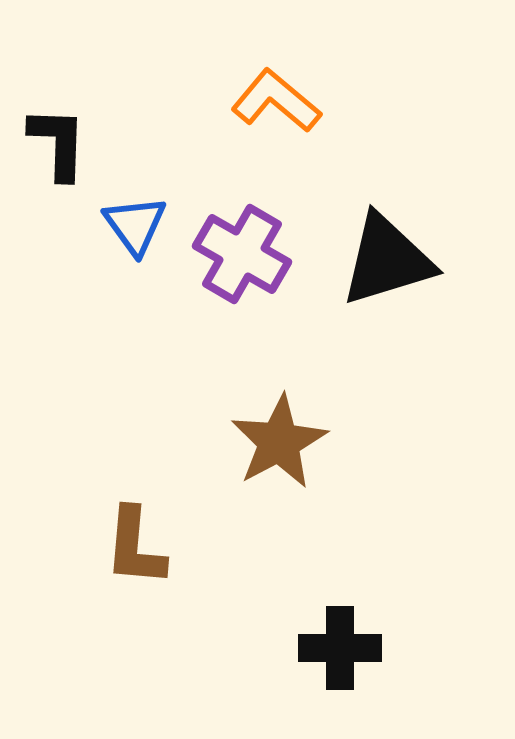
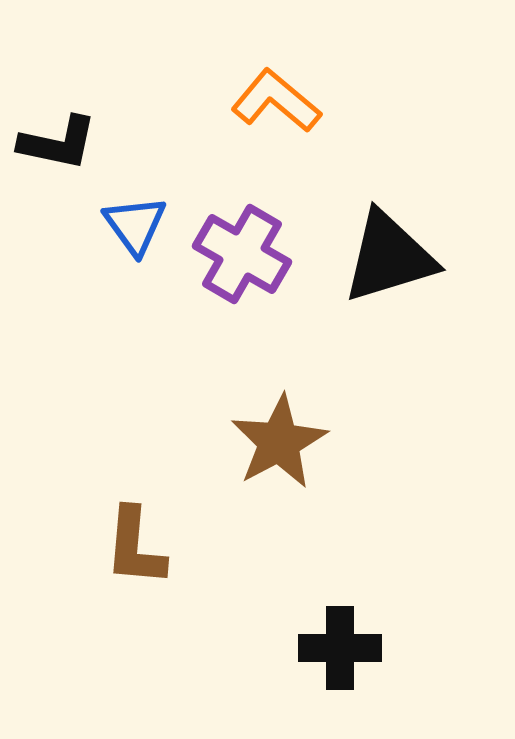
black L-shape: rotated 100 degrees clockwise
black triangle: moved 2 px right, 3 px up
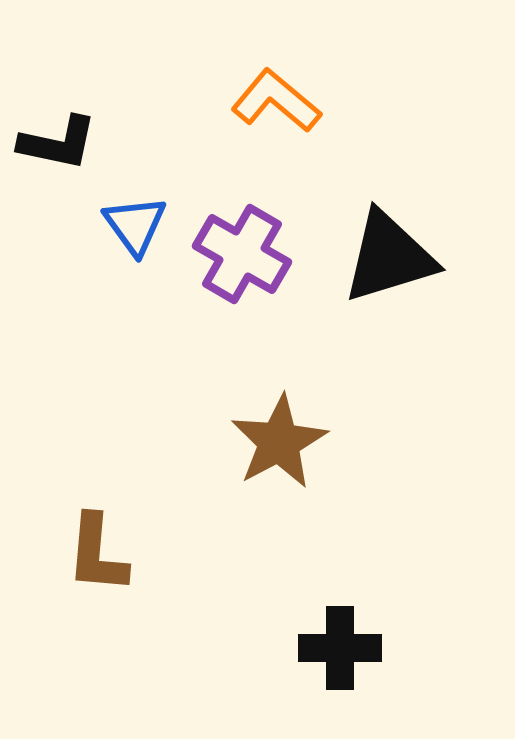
brown L-shape: moved 38 px left, 7 px down
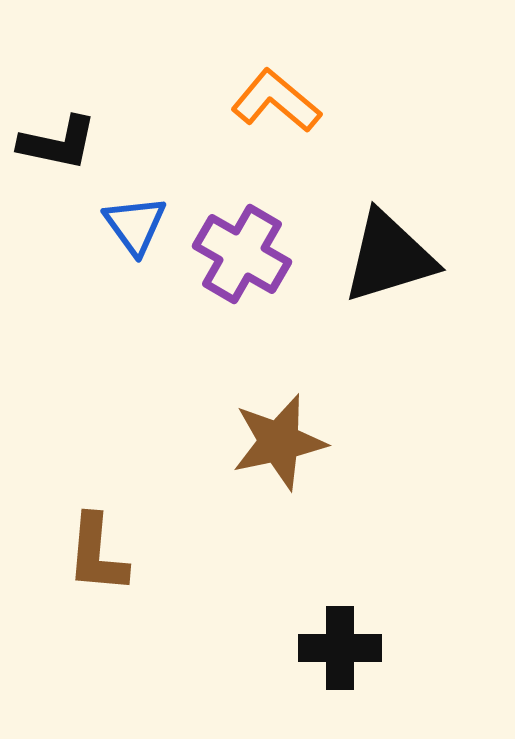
brown star: rotated 16 degrees clockwise
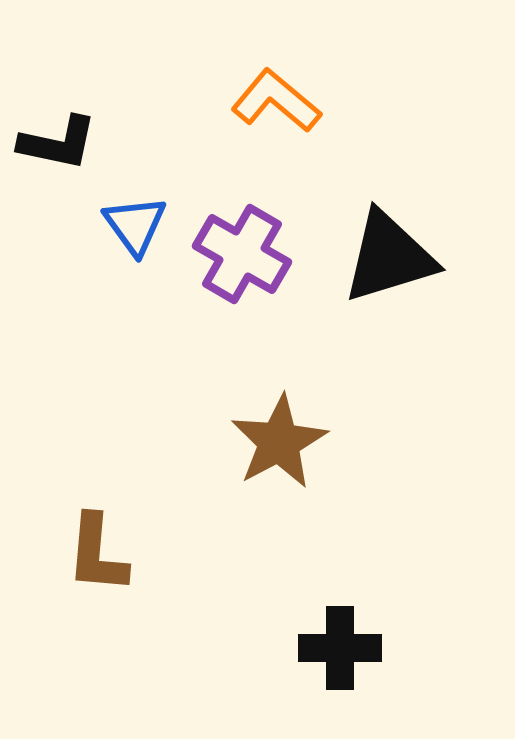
brown star: rotated 16 degrees counterclockwise
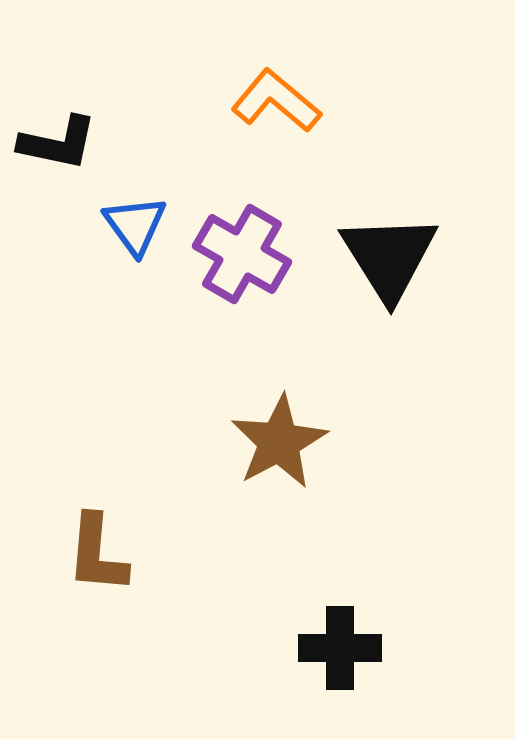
black triangle: rotated 45 degrees counterclockwise
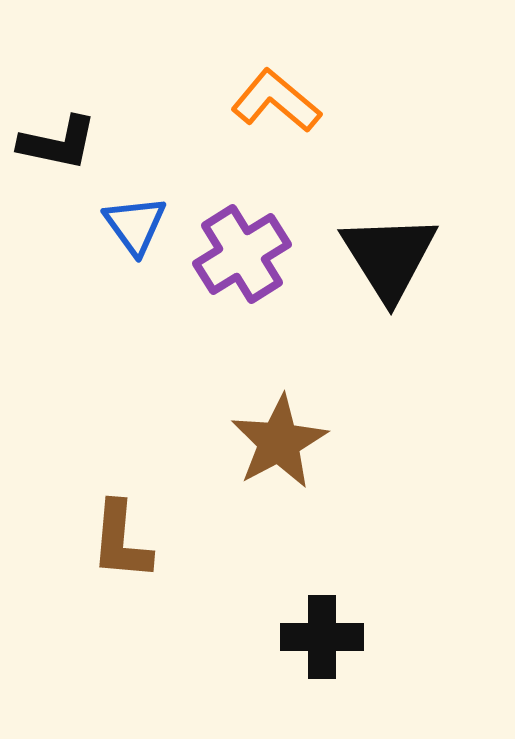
purple cross: rotated 28 degrees clockwise
brown L-shape: moved 24 px right, 13 px up
black cross: moved 18 px left, 11 px up
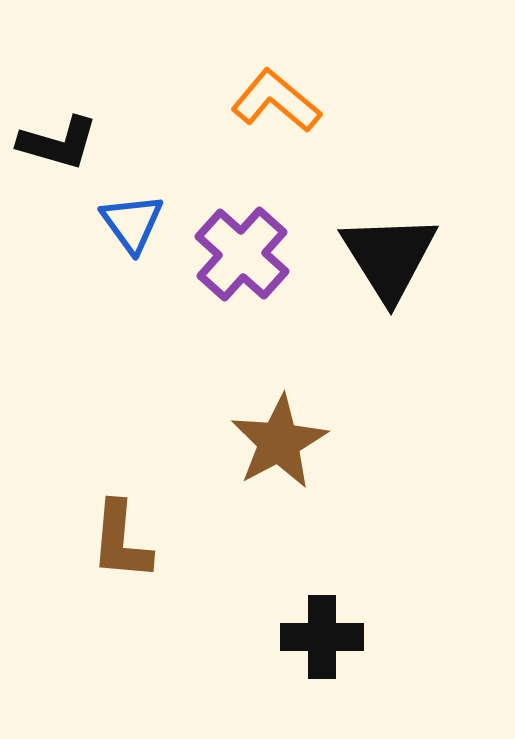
black L-shape: rotated 4 degrees clockwise
blue triangle: moved 3 px left, 2 px up
purple cross: rotated 16 degrees counterclockwise
